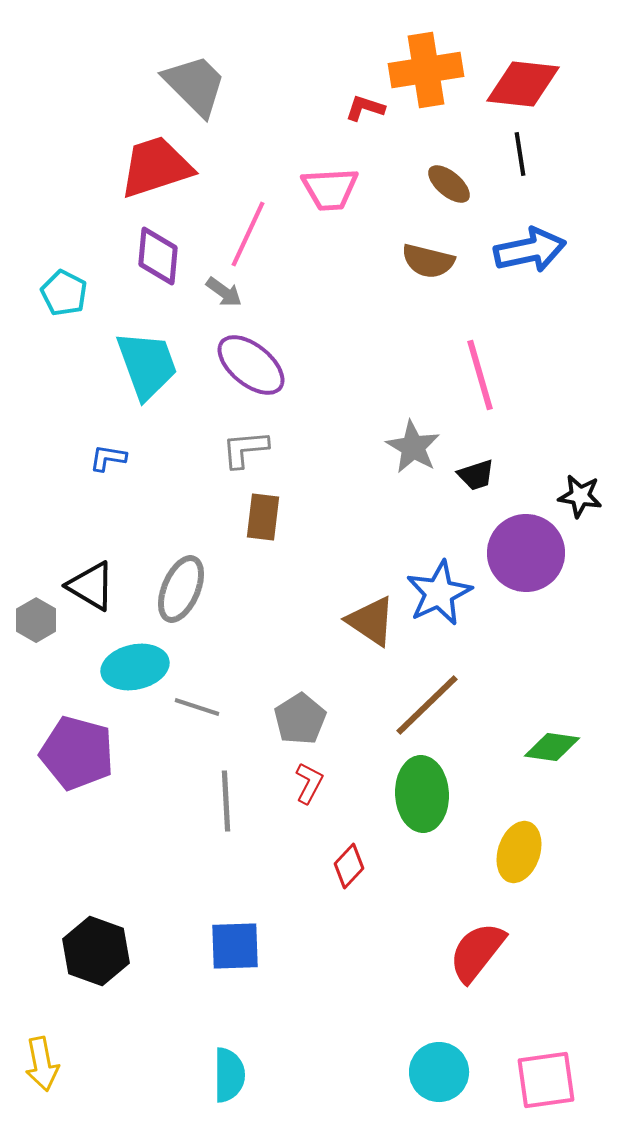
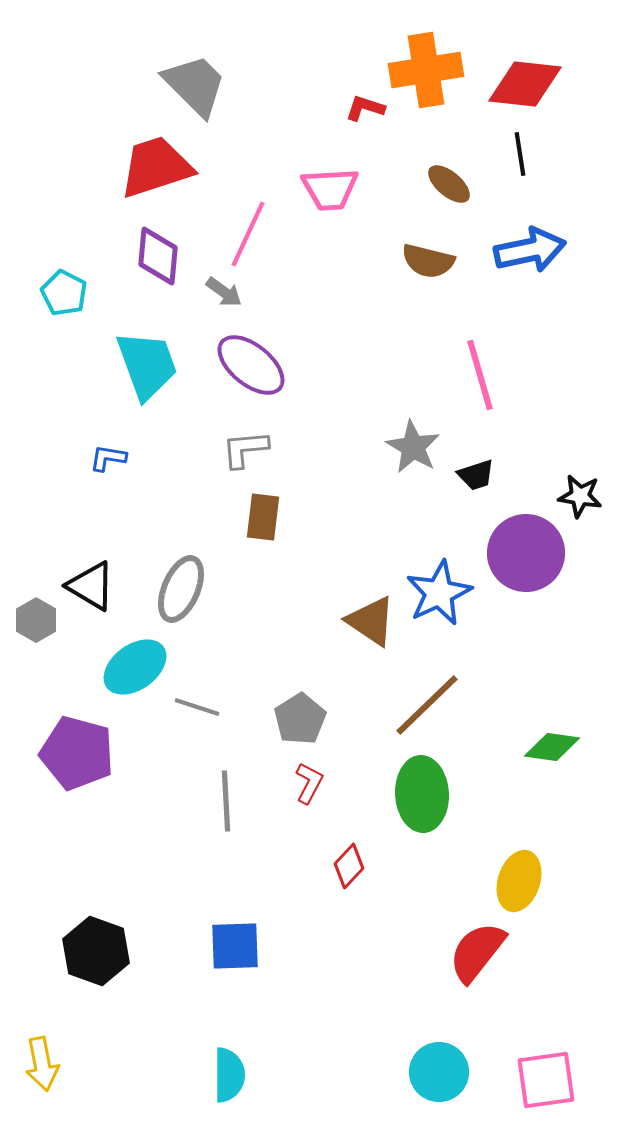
red diamond at (523, 84): moved 2 px right
cyan ellipse at (135, 667): rotated 24 degrees counterclockwise
yellow ellipse at (519, 852): moved 29 px down
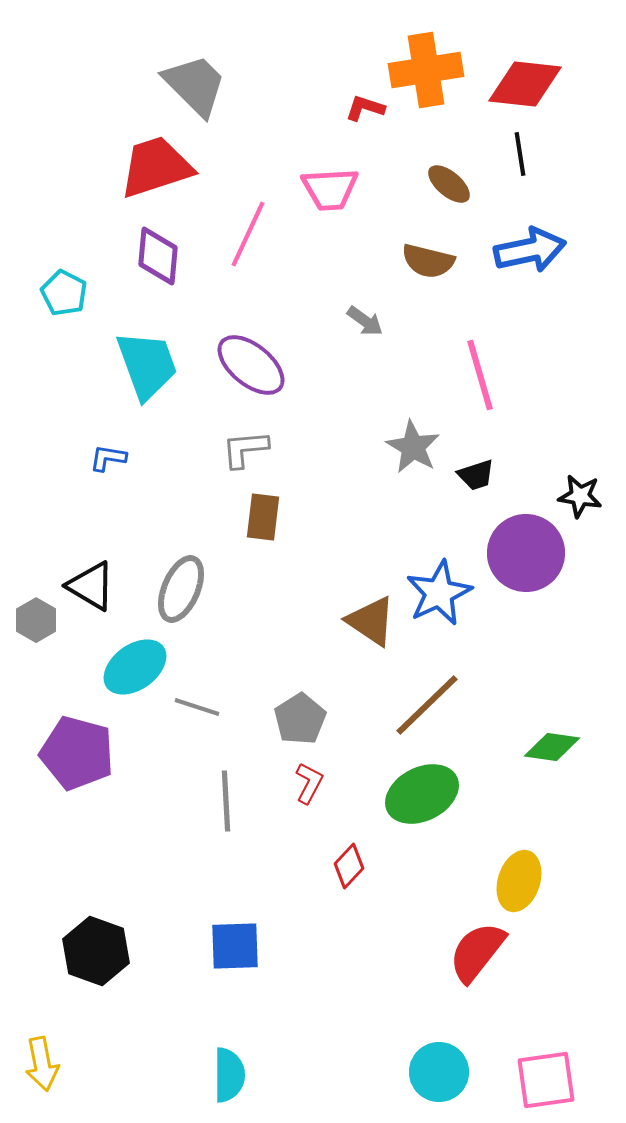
gray arrow at (224, 292): moved 141 px right, 29 px down
green ellipse at (422, 794): rotated 66 degrees clockwise
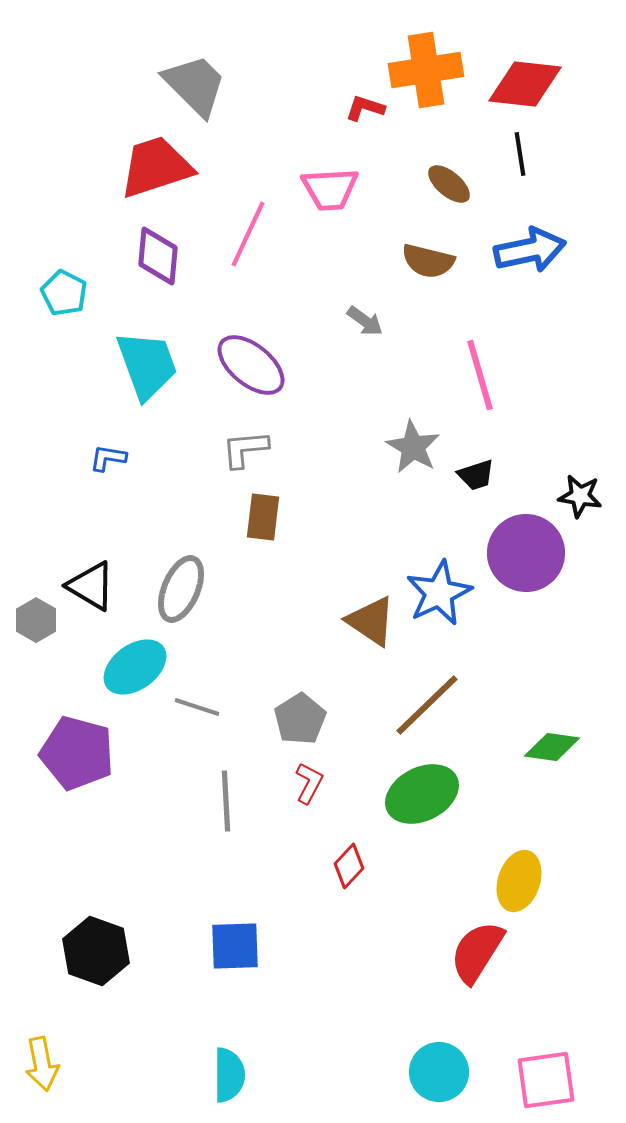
red semicircle at (477, 952): rotated 6 degrees counterclockwise
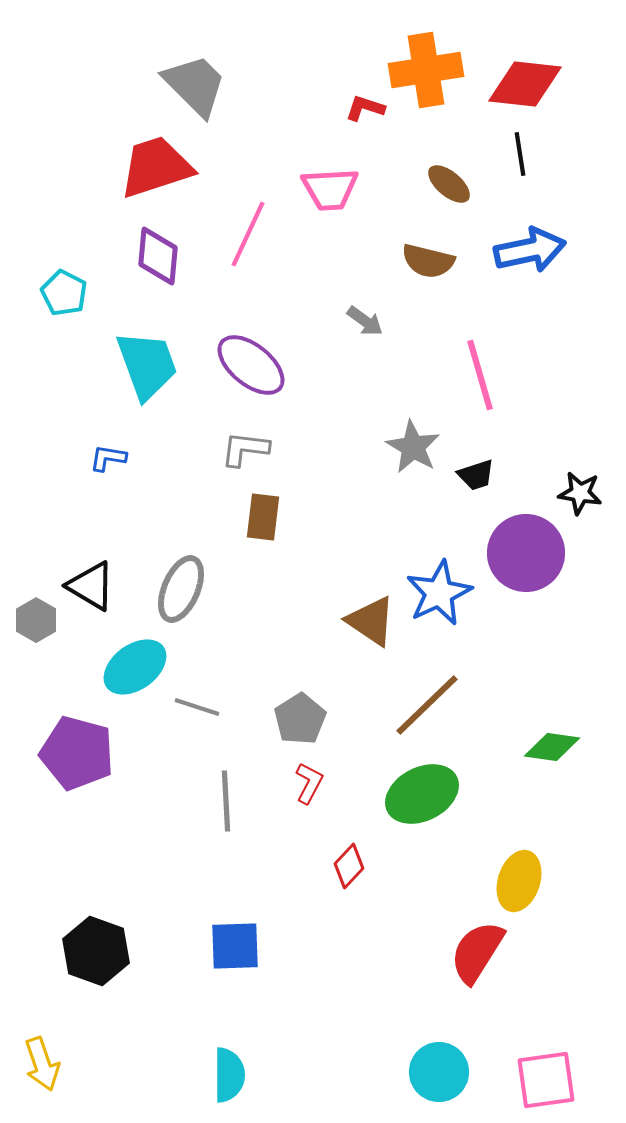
gray L-shape at (245, 449): rotated 12 degrees clockwise
black star at (580, 496): moved 3 px up
yellow arrow at (42, 1064): rotated 8 degrees counterclockwise
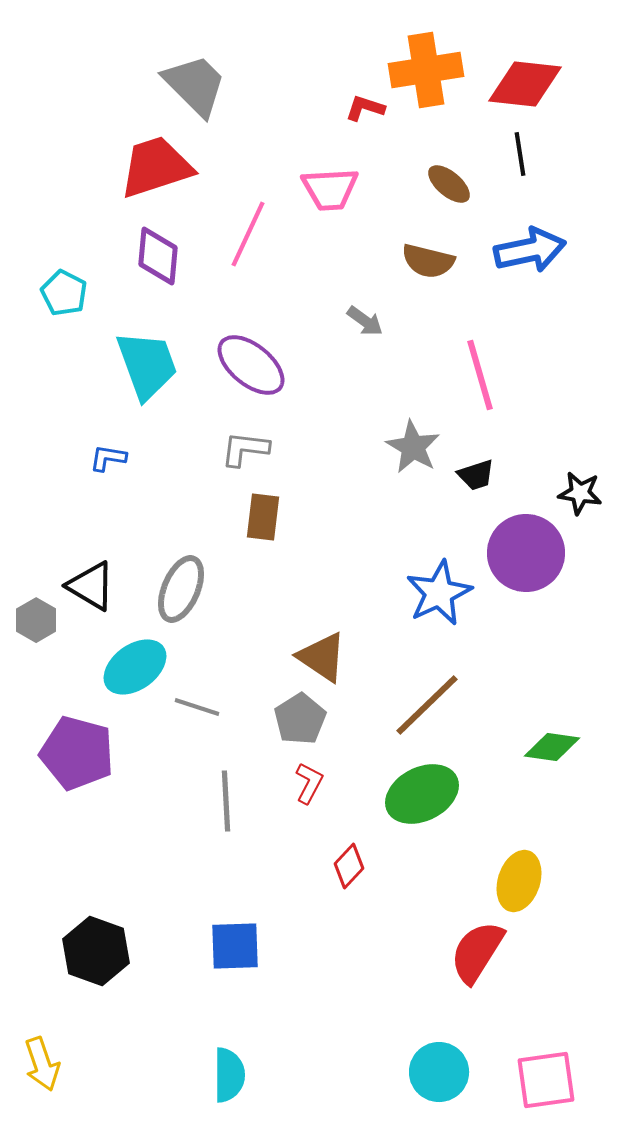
brown triangle at (371, 621): moved 49 px left, 36 px down
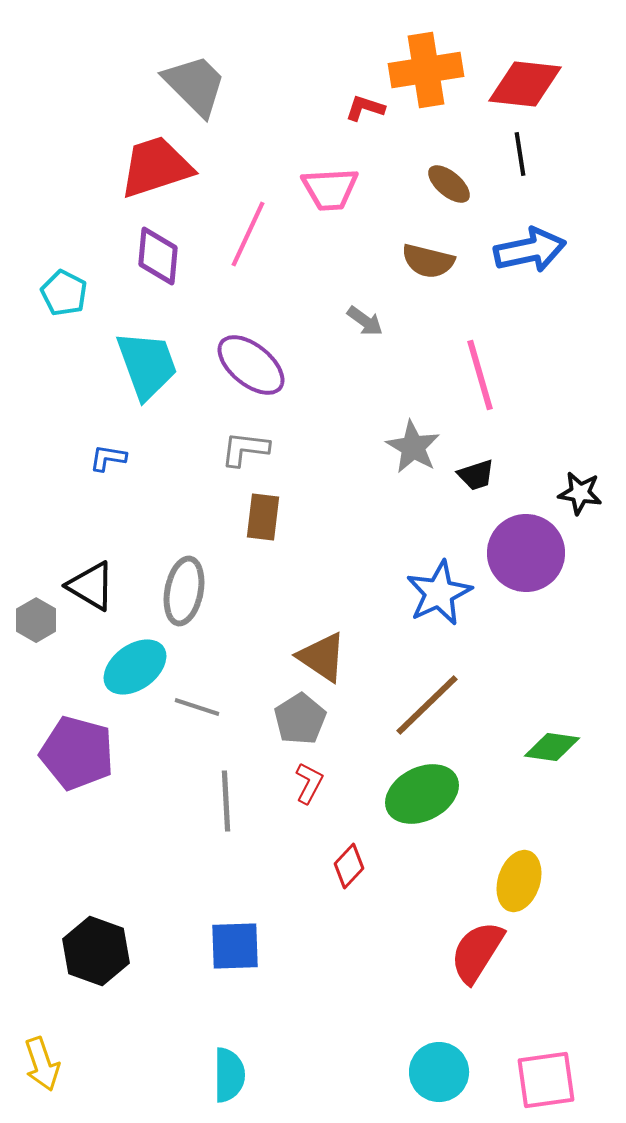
gray ellipse at (181, 589): moved 3 px right, 2 px down; rotated 12 degrees counterclockwise
